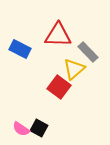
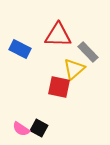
red square: rotated 25 degrees counterclockwise
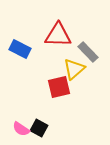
red square: rotated 25 degrees counterclockwise
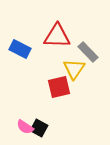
red triangle: moved 1 px left, 1 px down
yellow triangle: rotated 15 degrees counterclockwise
pink semicircle: moved 4 px right, 2 px up
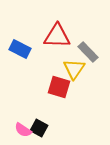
red square: rotated 30 degrees clockwise
pink semicircle: moved 2 px left, 3 px down
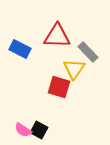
black square: moved 2 px down
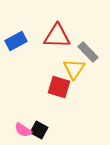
blue rectangle: moved 4 px left, 8 px up; rotated 55 degrees counterclockwise
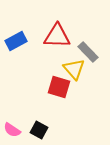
yellow triangle: rotated 15 degrees counterclockwise
pink semicircle: moved 11 px left
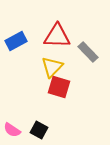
yellow triangle: moved 22 px left, 2 px up; rotated 25 degrees clockwise
